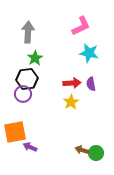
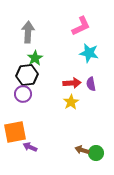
black hexagon: moved 4 px up
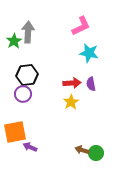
green star: moved 21 px left, 17 px up
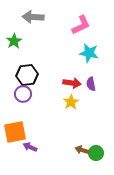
pink L-shape: moved 1 px up
gray arrow: moved 5 px right, 15 px up; rotated 90 degrees counterclockwise
red arrow: rotated 12 degrees clockwise
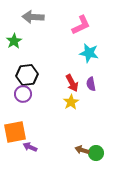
red arrow: rotated 54 degrees clockwise
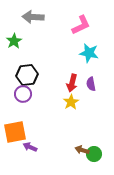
red arrow: rotated 42 degrees clockwise
green circle: moved 2 px left, 1 px down
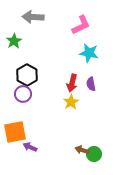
black hexagon: rotated 25 degrees counterclockwise
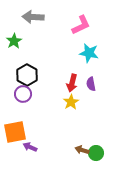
green circle: moved 2 px right, 1 px up
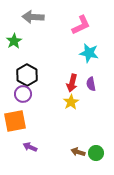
orange square: moved 11 px up
brown arrow: moved 4 px left, 2 px down
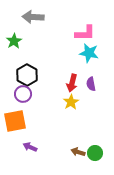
pink L-shape: moved 4 px right, 8 px down; rotated 25 degrees clockwise
green circle: moved 1 px left
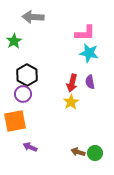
purple semicircle: moved 1 px left, 2 px up
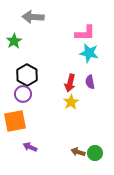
red arrow: moved 2 px left
